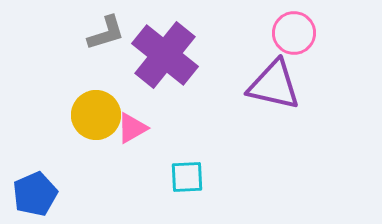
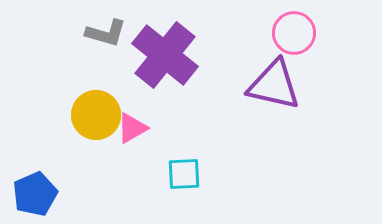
gray L-shape: rotated 33 degrees clockwise
cyan square: moved 3 px left, 3 px up
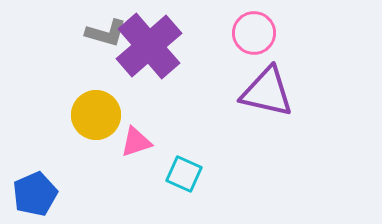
pink circle: moved 40 px left
purple cross: moved 16 px left, 9 px up; rotated 10 degrees clockwise
purple triangle: moved 7 px left, 7 px down
pink triangle: moved 4 px right, 14 px down; rotated 12 degrees clockwise
cyan square: rotated 27 degrees clockwise
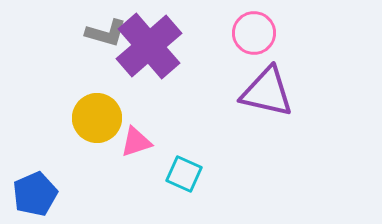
yellow circle: moved 1 px right, 3 px down
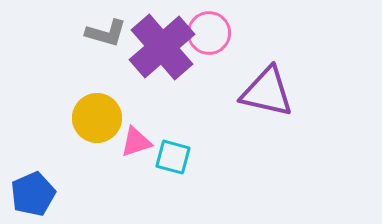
pink circle: moved 45 px left
purple cross: moved 13 px right, 1 px down
cyan square: moved 11 px left, 17 px up; rotated 9 degrees counterclockwise
blue pentagon: moved 2 px left
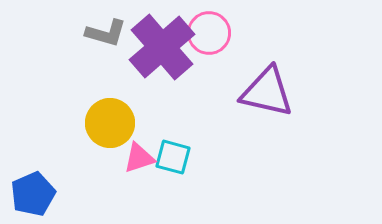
yellow circle: moved 13 px right, 5 px down
pink triangle: moved 3 px right, 16 px down
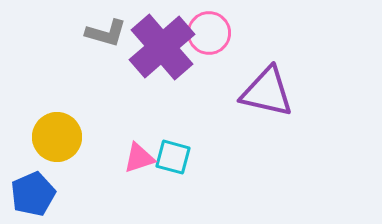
yellow circle: moved 53 px left, 14 px down
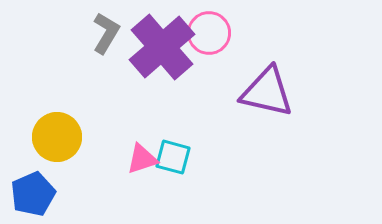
gray L-shape: rotated 75 degrees counterclockwise
pink triangle: moved 3 px right, 1 px down
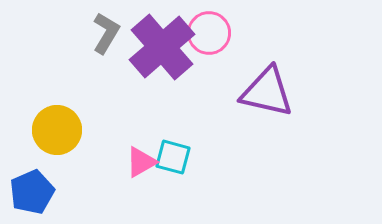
yellow circle: moved 7 px up
pink triangle: moved 1 px left, 3 px down; rotated 12 degrees counterclockwise
blue pentagon: moved 1 px left, 2 px up
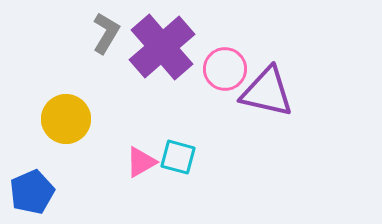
pink circle: moved 16 px right, 36 px down
yellow circle: moved 9 px right, 11 px up
cyan square: moved 5 px right
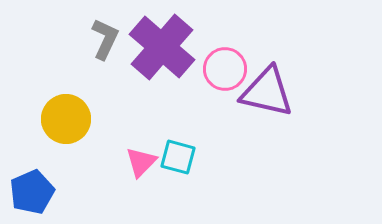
gray L-shape: moved 1 px left, 6 px down; rotated 6 degrees counterclockwise
purple cross: rotated 8 degrees counterclockwise
pink triangle: rotated 16 degrees counterclockwise
